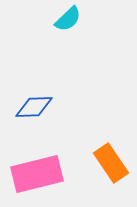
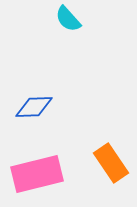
cyan semicircle: rotated 92 degrees clockwise
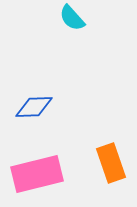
cyan semicircle: moved 4 px right, 1 px up
orange rectangle: rotated 15 degrees clockwise
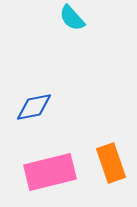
blue diamond: rotated 9 degrees counterclockwise
pink rectangle: moved 13 px right, 2 px up
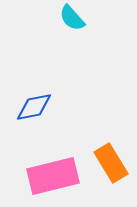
orange rectangle: rotated 12 degrees counterclockwise
pink rectangle: moved 3 px right, 4 px down
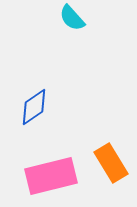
blue diamond: rotated 24 degrees counterclockwise
pink rectangle: moved 2 px left
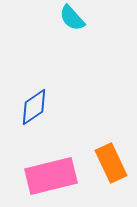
orange rectangle: rotated 6 degrees clockwise
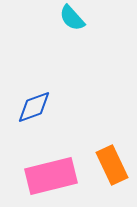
blue diamond: rotated 15 degrees clockwise
orange rectangle: moved 1 px right, 2 px down
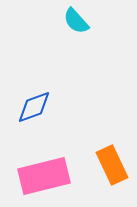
cyan semicircle: moved 4 px right, 3 px down
pink rectangle: moved 7 px left
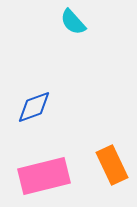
cyan semicircle: moved 3 px left, 1 px down
